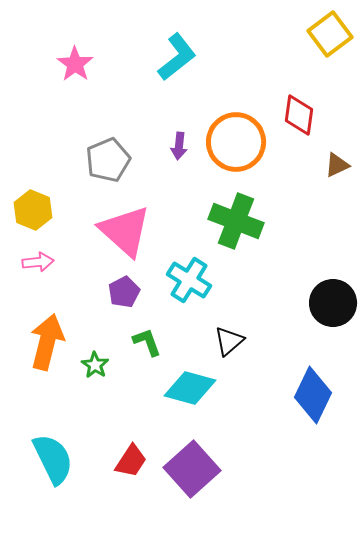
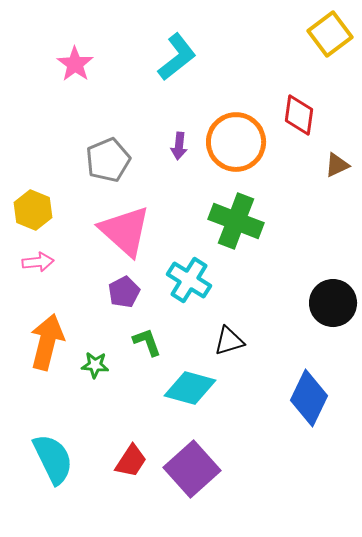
black triangle: rotated 24 degrees clockwise
green star: rotated 28 degrees counterclockwise
blue diamond: moved 4 px left, 3 px down
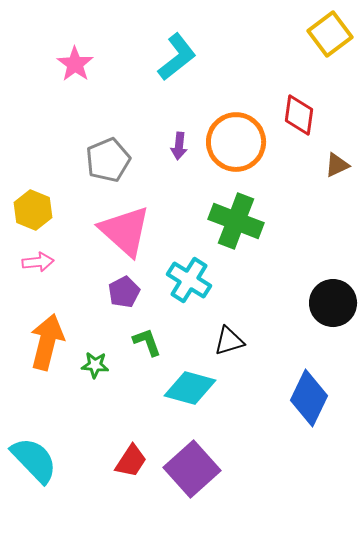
cyan semicircle: moved 19 px left, 1 px down; rotated 18 degrees counterclockwise
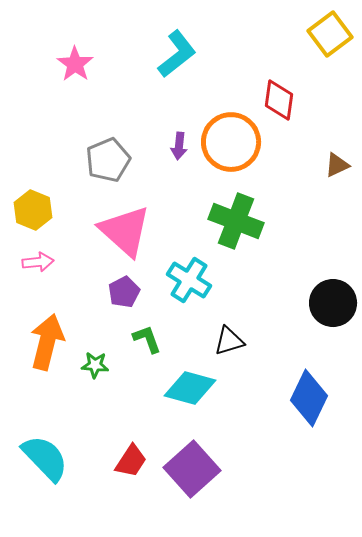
cyan L-shape: moved 3 px up
red diamond: moved 20 px left, 15 px up
orange circle: moved 5 px left
green L-shape: moved 3 px up
cyan semicircle: moved 11 px right, 2 px up
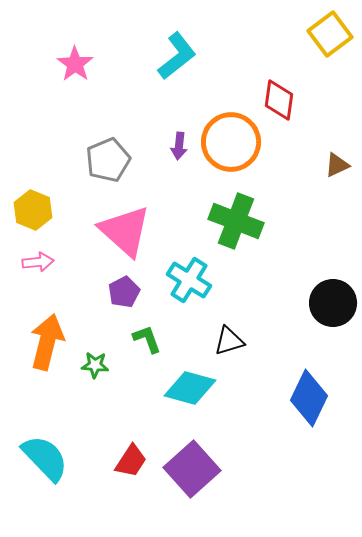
cyan L-shape: moved 2 px down
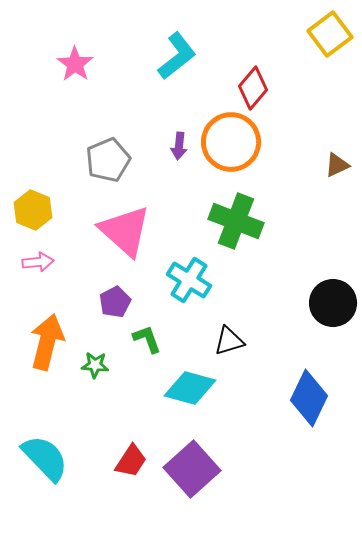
red diamond: moved 26 px left, 12 px up; rotated 33 degrees clockwise
purple pentagon: moved 9 px left, 10 px down
